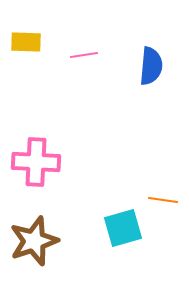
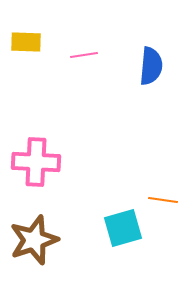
brown star: moved 1 px up
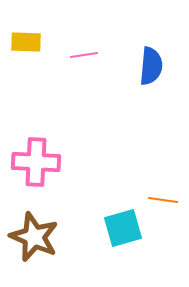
brown star: moved 3 px up; rotated 30 degrees counterclockwise
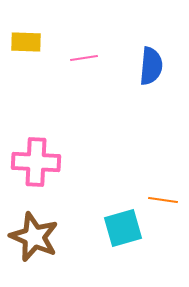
pink line: moved 3 px down
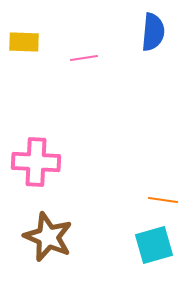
yellow rectangle: moved 2 px left
blue semicircle: moved 2 px right, 34 px up
cyan square: moved 31 px right, 17 px down
brown star: moved 14 px right
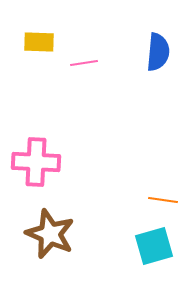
blue semicircle: moved 5 px right, 20 px down
yellow rectangle: moved 15 px right
pink line: moved 5 px down
brown star: moved 2 px right, 3 px up
cyan square: moved 1 px down
